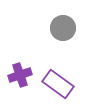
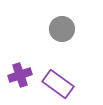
gray circle: moved 1 px left, 1 px down
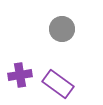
purple cross: rotated 10 degrees clockwise
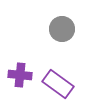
purple cross: rotated 15 degrees clockwise
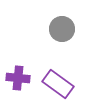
purple cross: moved 2 px left, 3 px down
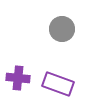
purple rectangle: rotated 16 degrees counterclockwise
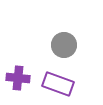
gray circle: moved 2 px right, 16 px down
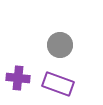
gray circle: moved 4 px left
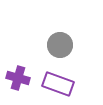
purple cross: rotated 10 degrees clockwise
